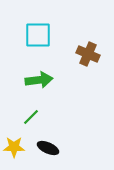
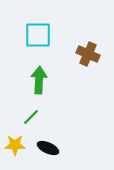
green arrow: rotated 80 degrees counterclockwise
yellow star: moved 1 px right, 2 px up
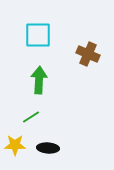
green line: rotated 12 degrees clockwise
black ellipse: rotated 20 degrees counterclockwise
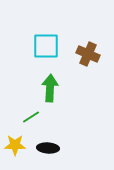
cyan square: moved 8 px right, 11 px down
green arrow: moved 11 px right, 8 px down
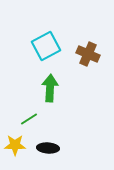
cyan square: rotated 28 degrees counterclockwise
green line: moved 2 px left, 2 px down
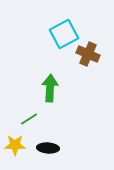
cyan square: moved 18 px right, 12 px up
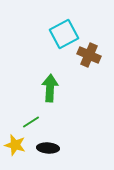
brown cross: moved 1 px right, 1 px down
green line: moved 2 px right, 3 px down
yellow star: rotated 15 degrees clockwise
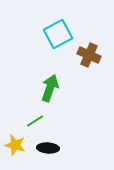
cyan square: moved 6 px left
green arrow: rotated 16 degrees clockwise
green line: moved 4 px right, 1 px up
